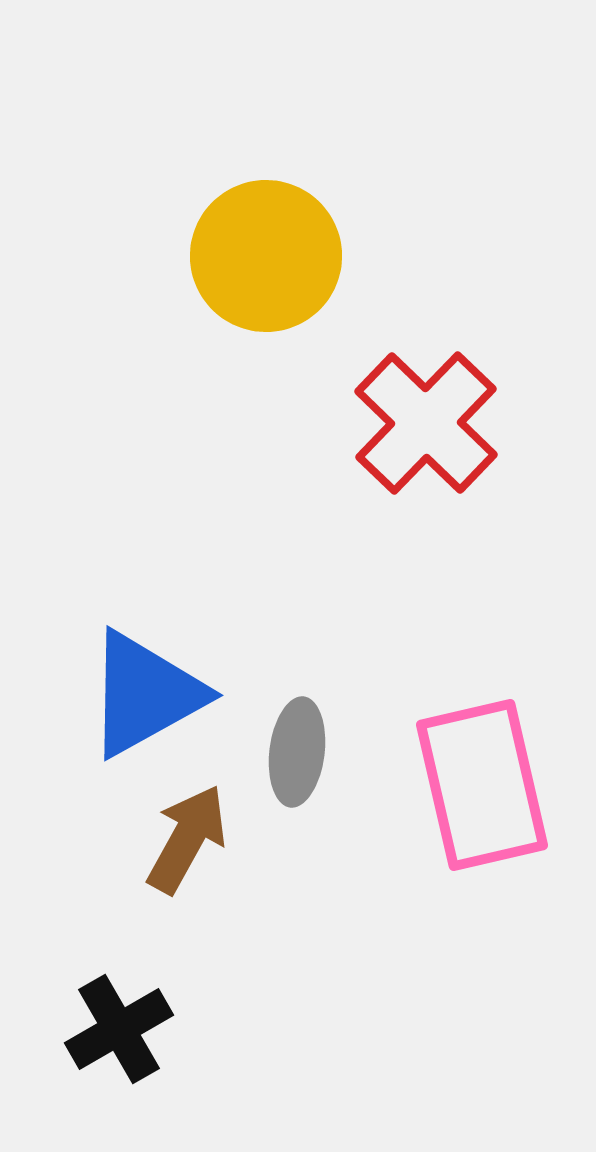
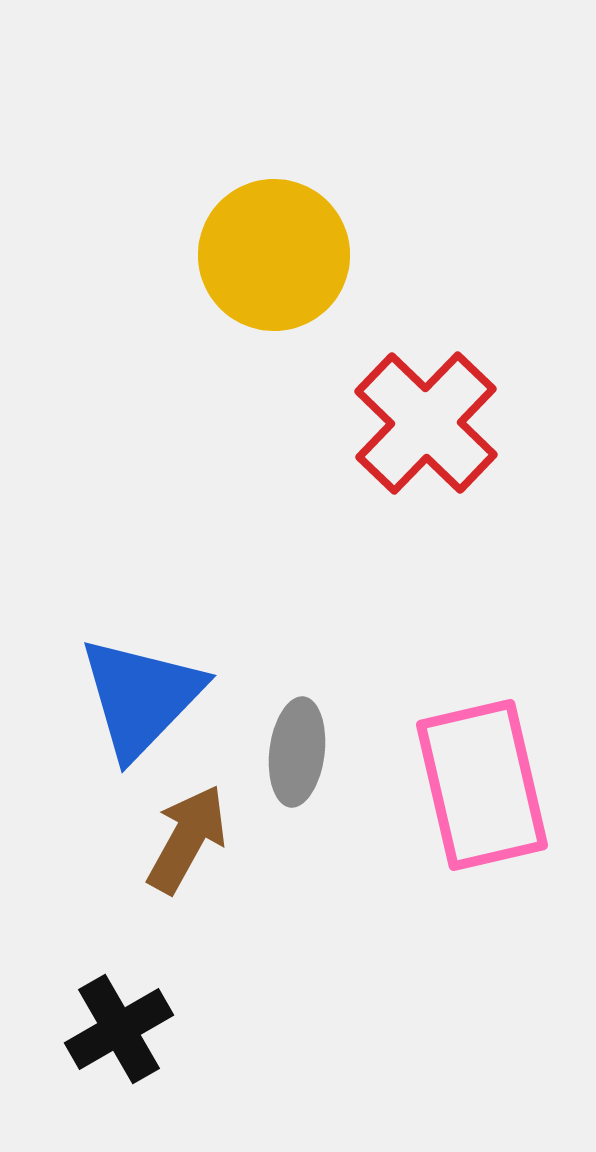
yellow circle: moved 8 px right, 1 px up
blue triangle: moved 4 px left, 3 px down; rotated 17 degrees counterclockwise
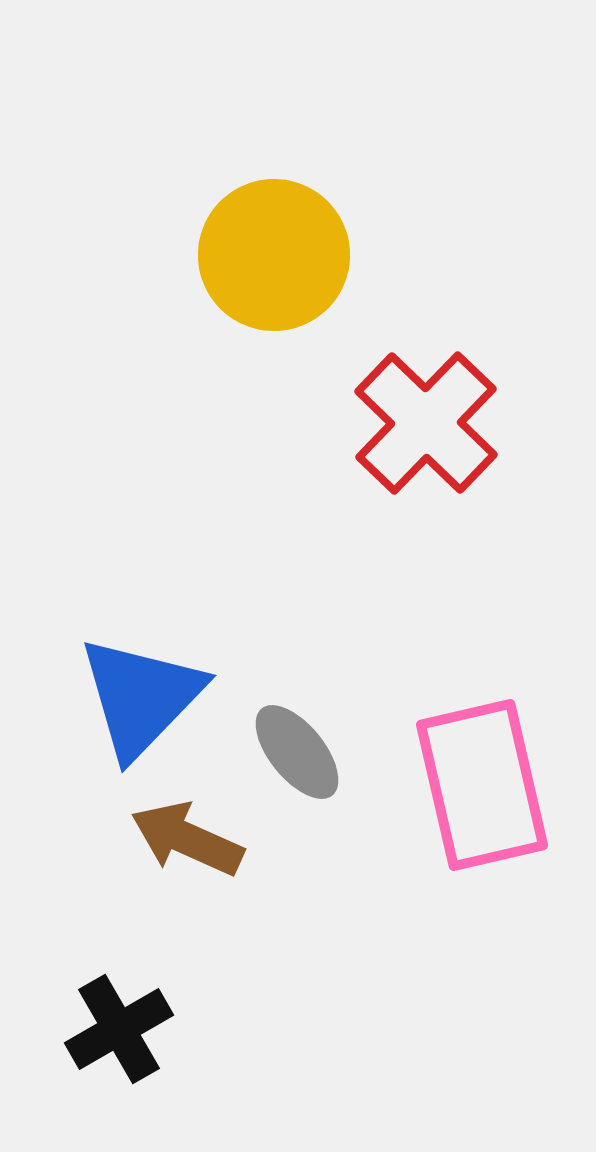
gray ellipse: rotated 46 degrees counterclockwise
brown arrow: rotated 95 degrees counterclockwise
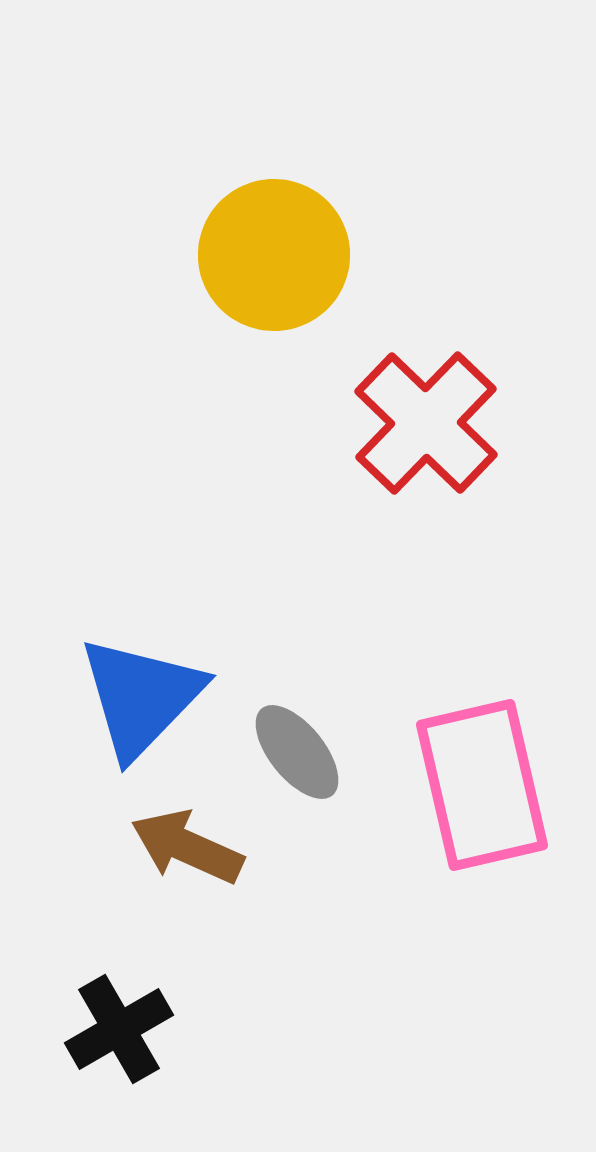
brown arrow: moved 8 px down
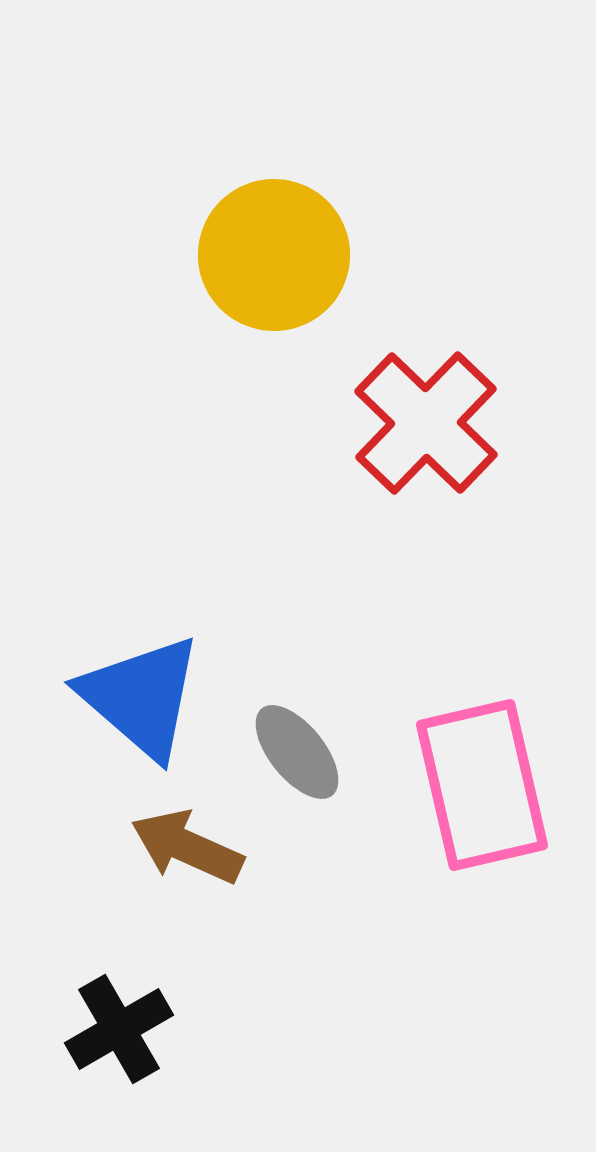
blue triangle: rotated 33 degrees counterclockwise
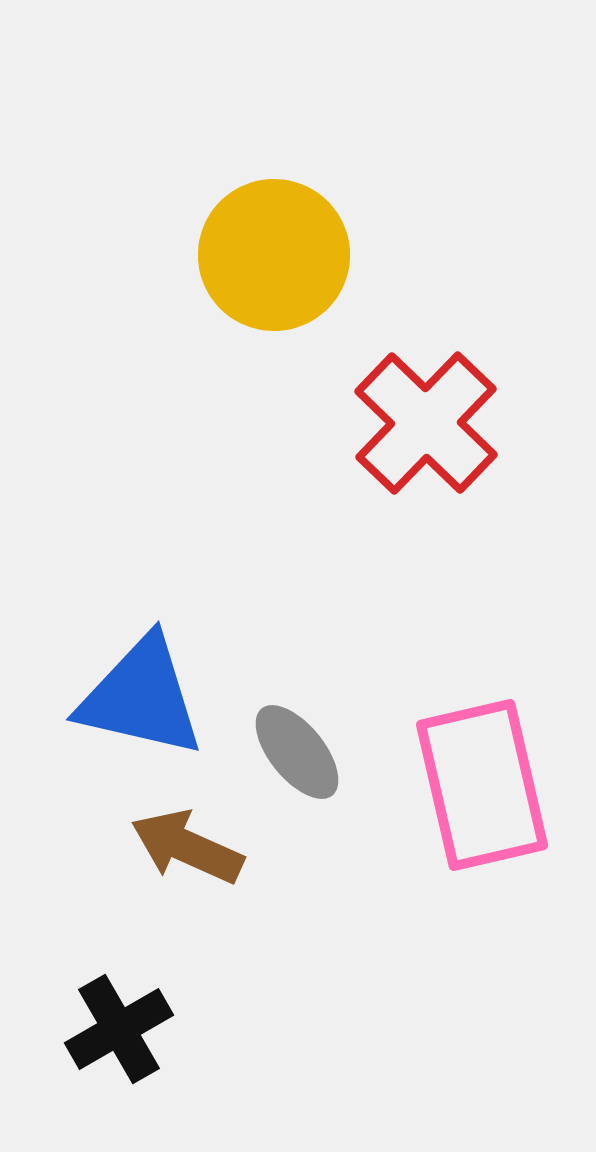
blue triangle: rotated 28 degrees counterclockwise
